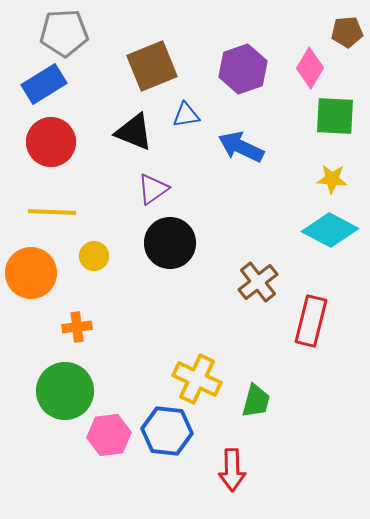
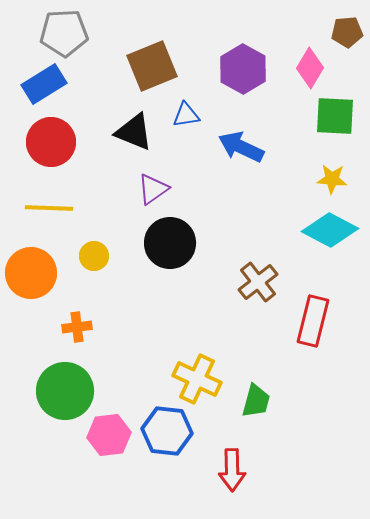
purple hexagon: rotated 12 degrees counterclockwise
yellow line: moved 3 px left, 4 px up
red rectangle: moved 2 px right
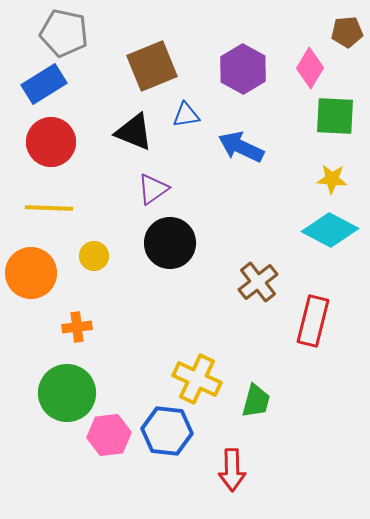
gray pentagon: rotated 15 degrees clockwise
green circle: moved 2 px right, 2 px down
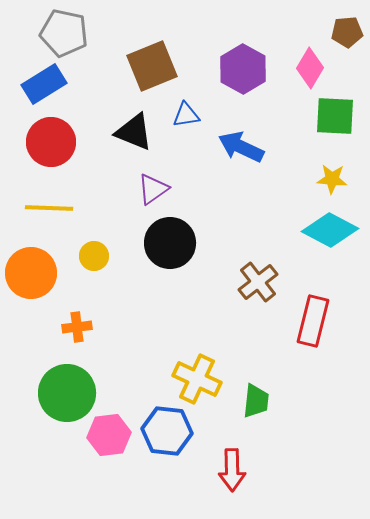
green trapezoid: rotated 9 degrees counterclockwise
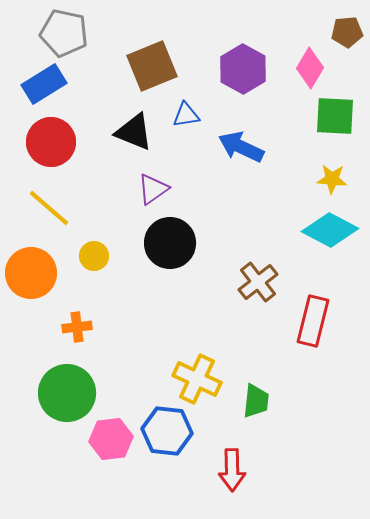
yellow line: rotated 39 degrees clockwise
pink hexagon: moved 2 px right, 4 px down
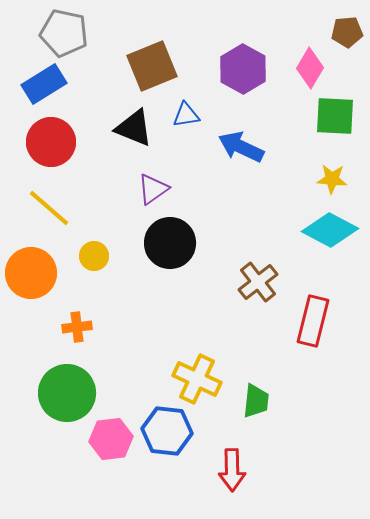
black triangle: moved 4 px up
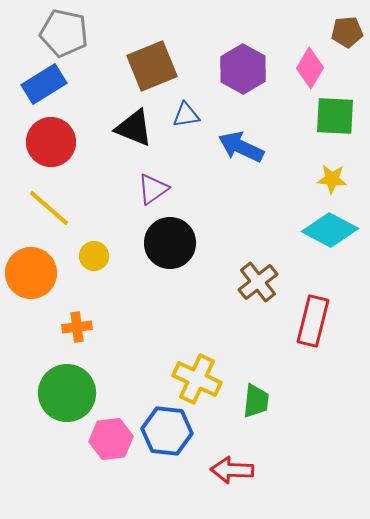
red arrow: rotated 93 degrees clockwise
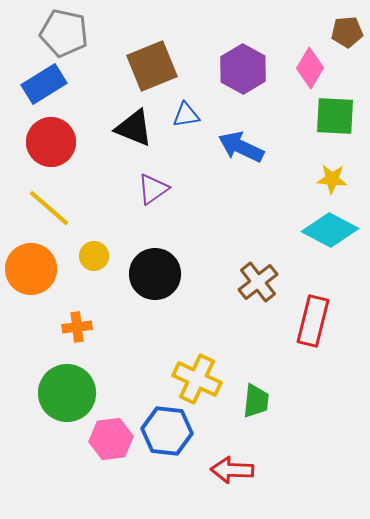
black circle: moved 15 px left, 31 px down
orange circle: moved 4 px up
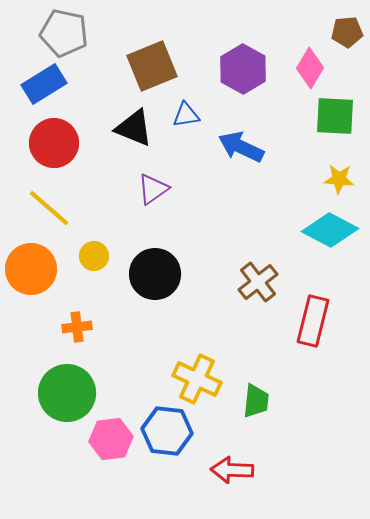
red circle: moved 3 px right, 1 px down
yellow star: moved 7 px right
